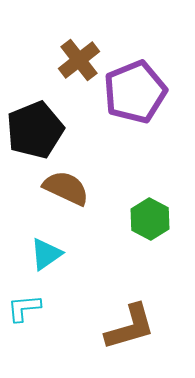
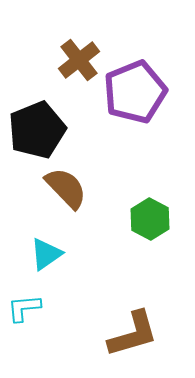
black pentagon: moved 2 px right
brown semicircle: rotated 21 degrees clockwise
brown L-shape: moved 3 px right, 7 px down
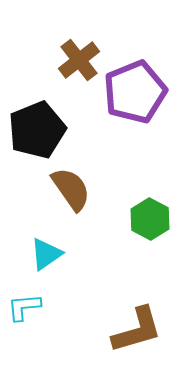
brown semicircle: moved 5 px right, 1 px down; rotated 9 degrees clockwise
cyan L-shape: moved 1 px up
brown L-shape: moved 4 px right, 4 px up
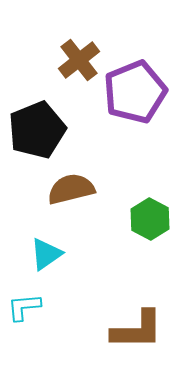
brown semicircle: rotated 69 degrees counterclockwise
brown L-shape: rotated 16 degrees clockwise
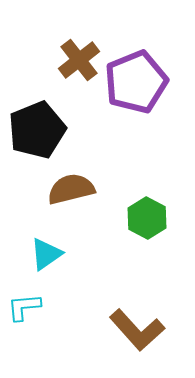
purple pentagon: moved 1 px right, 10 px up
green hexagon: moved 3 px left, 1 px up
brown L-shape: rotated 48 degrees clockwise
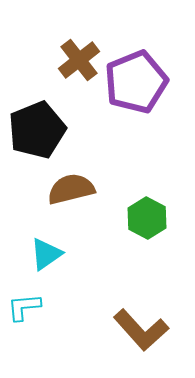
brown L-shape: moved 4 px right
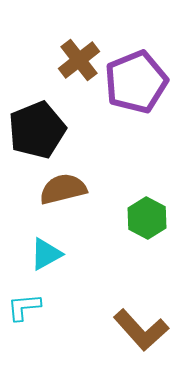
brown semicircle: moved 8 px left
cyan triangle: rotated 6 degrees clockwise
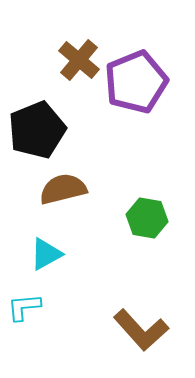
brown cross: rotated 12 degrees counterclockwise
green hexagon: rotated 18 degrees counterclockwise
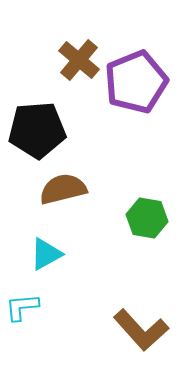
black pentagon: rotated 18 degrees clockwise
cyan L-shape: moved 2 px left
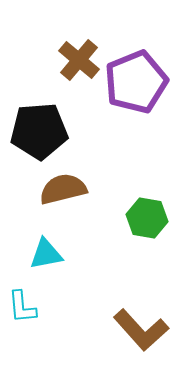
black pentagon: moved 2 px right, 1 px down
cyan triangle: rotated 18 degrees clockwise
cyan L-shape: rotated 90 degrees counterclockwise
